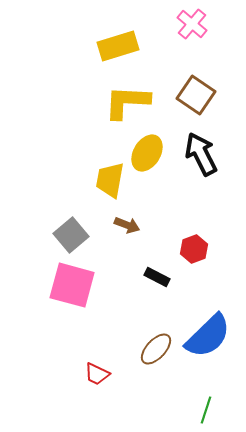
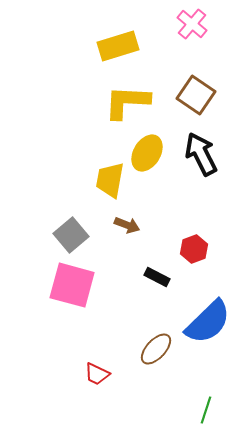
blue semicircle: moved 14 px up
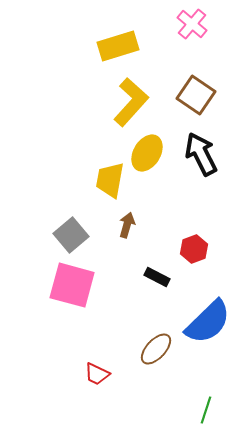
yellow L-shape: moved 4 px right; rotated 129 degrees clockwise
brown arrow: rotated 95 degrees counterclockwise
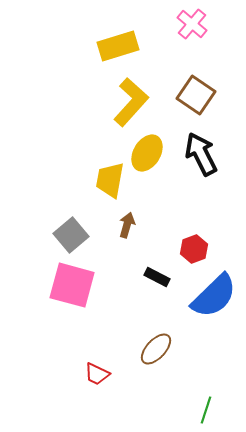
blue semicircle: moved 6 px right, 26 px up
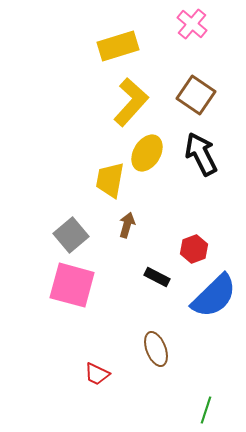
brown ellipse: rotated 64 degrees counterclockwise
